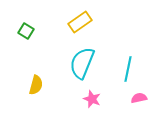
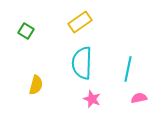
cyan semicircle: rotated 20 degrees counterclockwise
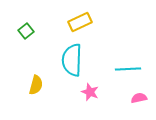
yellow rectangle: rotated 10 degrees clockwise
green square: rotated 21 degrees clockwise
cyan semicircle: moved 10 px left, 3 px up
cyan line: rotated 75 degrees clockwise
pink star: moved 2 px left, 7 px up
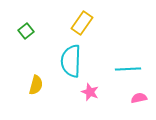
yellow rectangle: moved 2 px right, 1 px down; rotated 30 degrees counterclockwise
cyan semicircle: moved 1 px left, 1 px down
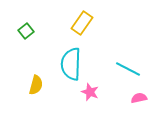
cyan semicircle: moved 3 px down
cyan line: rotated 30 degrees clockwise
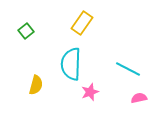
pink star: rotated 30 degrees clockwise
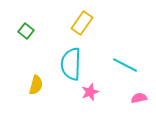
green square: rotated 14 degrees counterclockwise
cyan line: moved 3 px left, 4 px up
